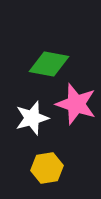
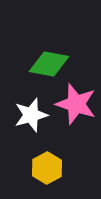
white star: moved 1 px left, 3 px up
yellow hexagon: rotated 20 degrees counterclockwise
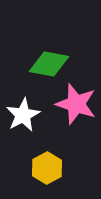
white star: moved 8 px left; rotated 12 degrees counterclockwise
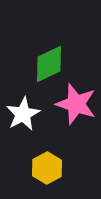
green diamond: rotated 36 degrees counterclockwise
white star: moved 1 px up
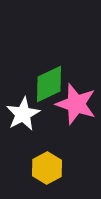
green diamond: moved 20 px down
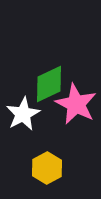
pink star: rotated 9 degrees clockwise
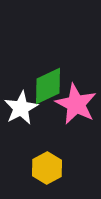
green diamond: moved 1 px left, 2 px down
white star: moved 2 px left, 6 px up
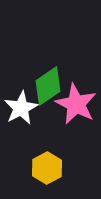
green diamond: rotated 9 degrees counterclockwise
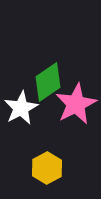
green diamond: moved 4 px up
pink star: rotated 18 degrees clockwise
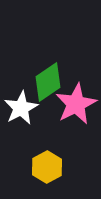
yellow hexagon: moved 1 px up
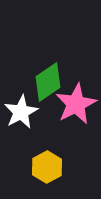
white star: moved 4 px down
